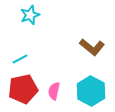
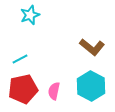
cyan hexagon: moved 5 px up
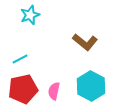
brown L-shape: moved 7 px left, 5 px up
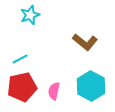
red pentagon: moved 1 px left, 2 px up
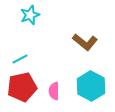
pink semicircle: rotated 12 degrees counterclockwise
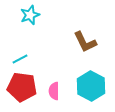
brown L-shape: rotated 25 degrees clockwise
red pentagon: rotated 20 degrees clockwise
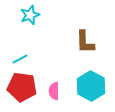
brown L-shape: rotated 25 degrees clockwise
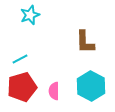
red pentagon: rotated 24 degrees counterclockwise
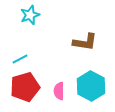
brown L-shape: rotated 80 degrees counterclockwise
red pentagon: moved 3 px right
pink semicircle: moved 5 px right
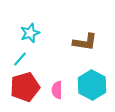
cyan star: moved 18 px down
cyan line: rotated 21 degrees counterclockwise
cyan hexagon: moved 1 px right, 1 px up
pink semicircle: moved 2 px left, 1 px up
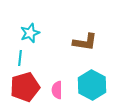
cyan line: moved 1 px up; rotated 35 degrees counterclockwise
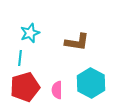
brown L-shape: moved 8 px left
cyan hexagon: moved 1 px left, 2 px up
